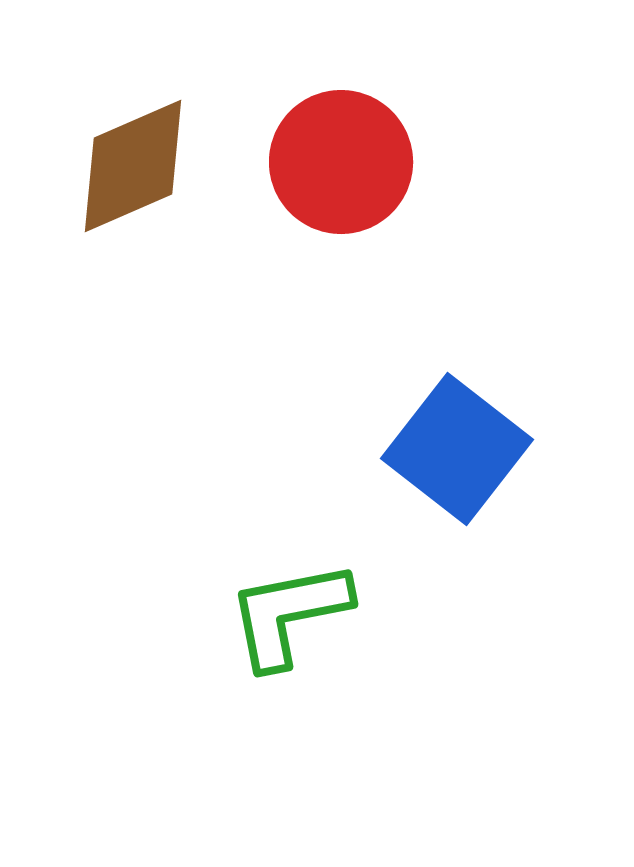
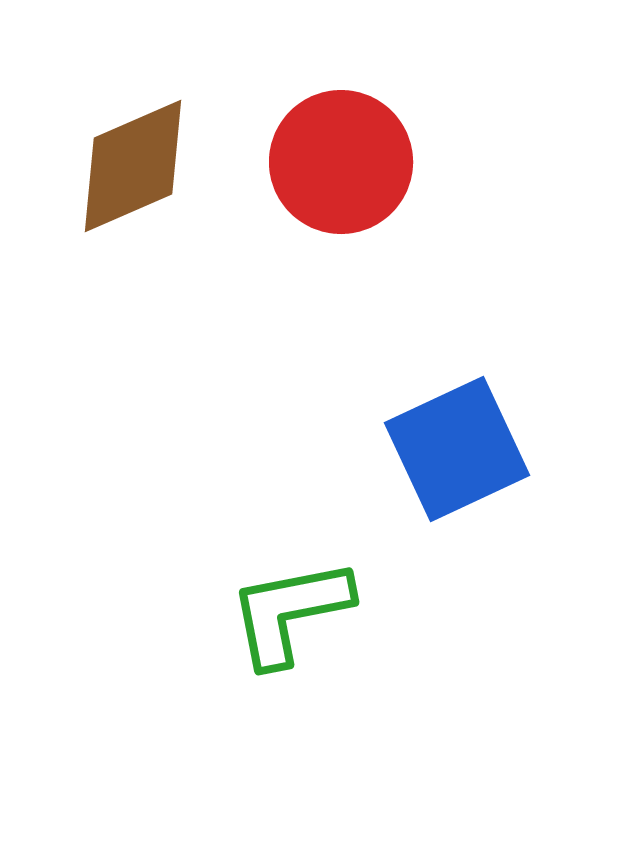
blue square: rotated 27 degrees clockwise
green L-shape: moved 1 px right, 2 px up
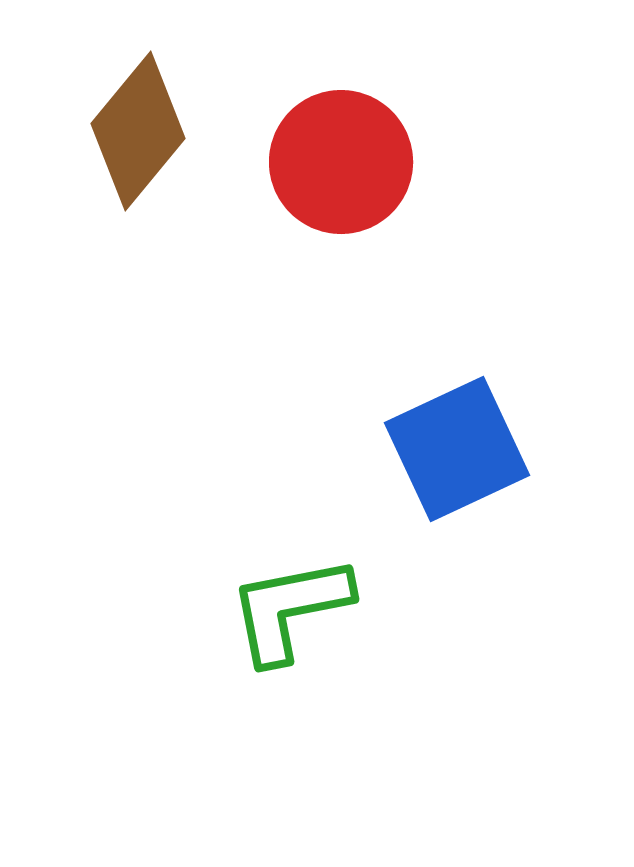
brown diamond: moved 5 px right, 35 px up; rotated 27 degrees counterclockwise
green L-shape: moved 3 px up
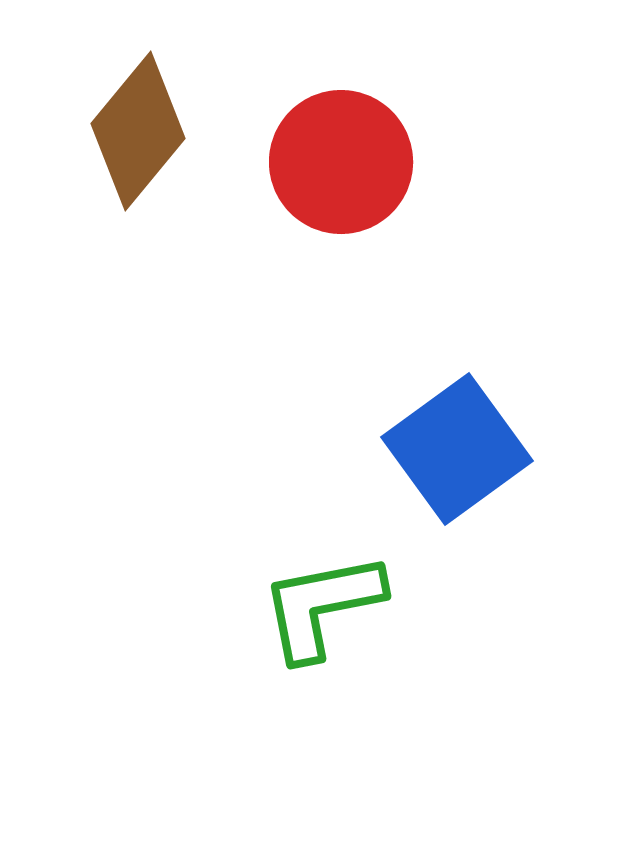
blue square: rotated 11 degrees counterclockwise
green L-shape: moved 32 px right, 3 px up
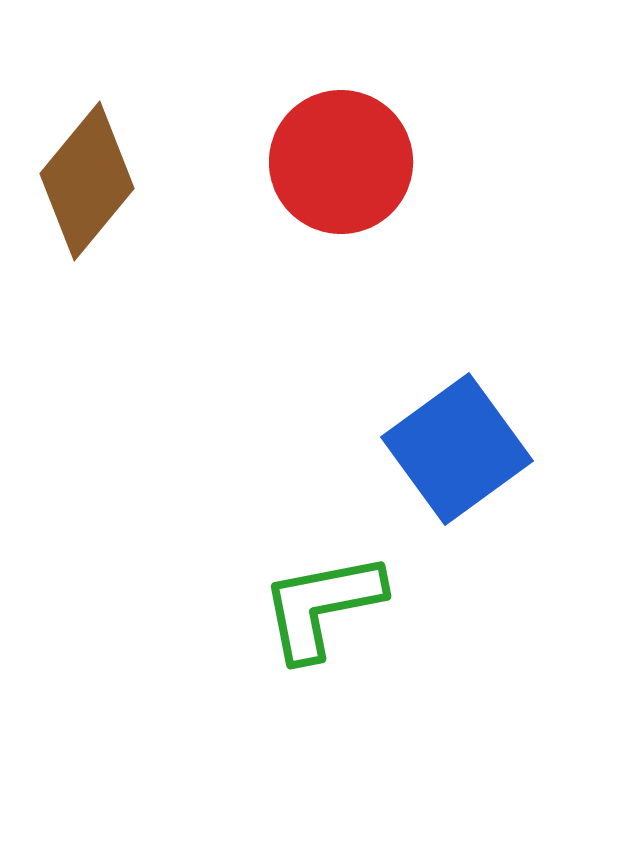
brown diamond: moved 51 px left, 50 px down
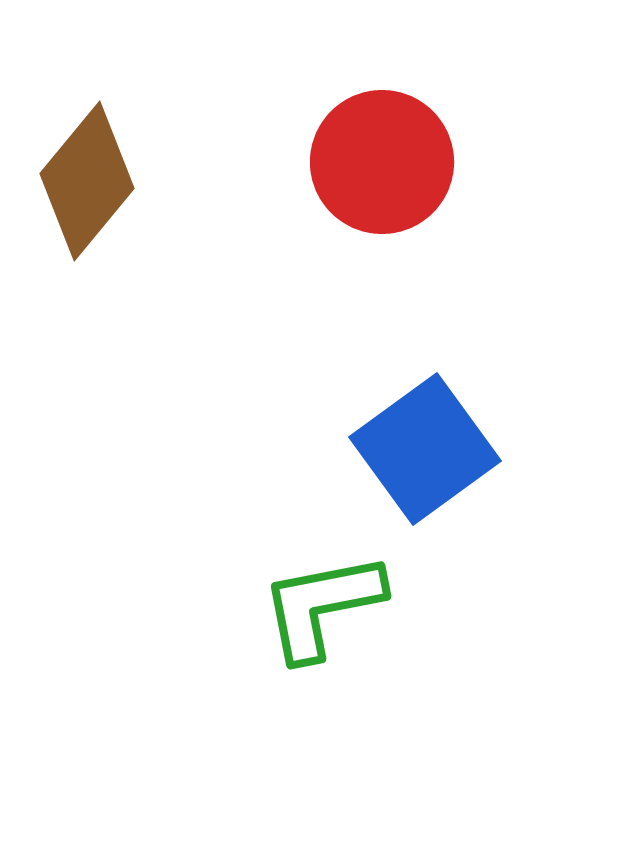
red circle: moved 41 px right
blue square: moved 32 px left
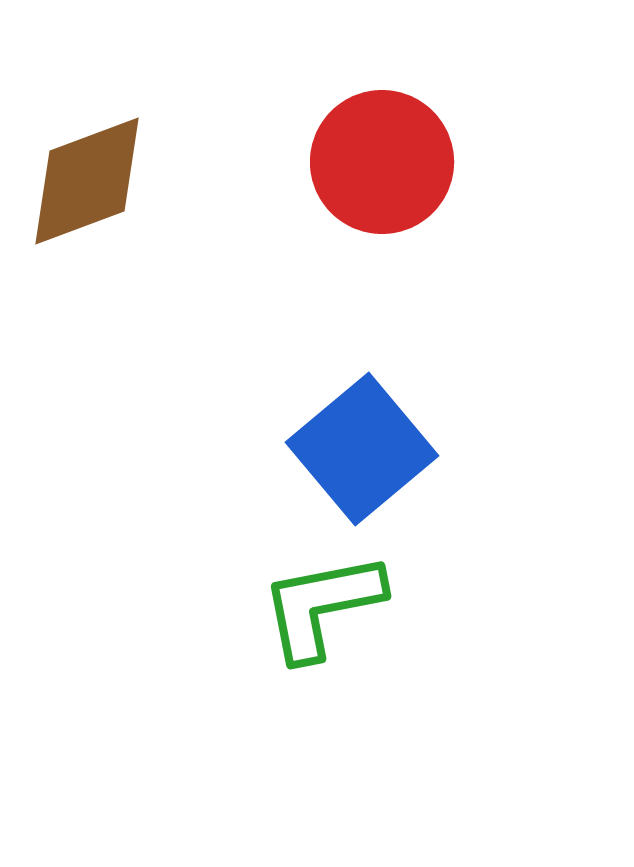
brown diamond: rotated 30 degrees clockwise
blue square: moved 63 px left; rotated 4 degrees counterclockwise
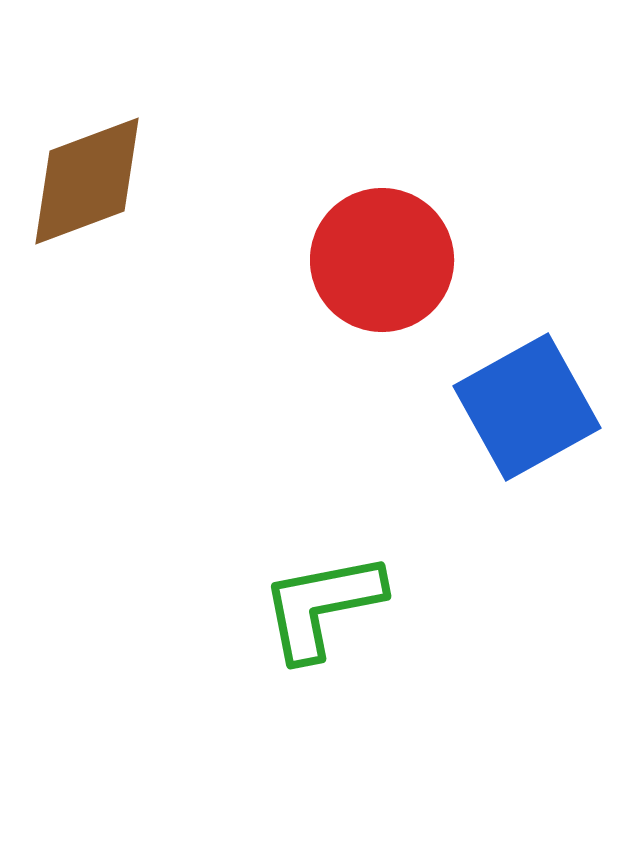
red circle: moved 98 px down
blue square: moved 165 px right, 42 px up; rotated 11 degrees clockwise
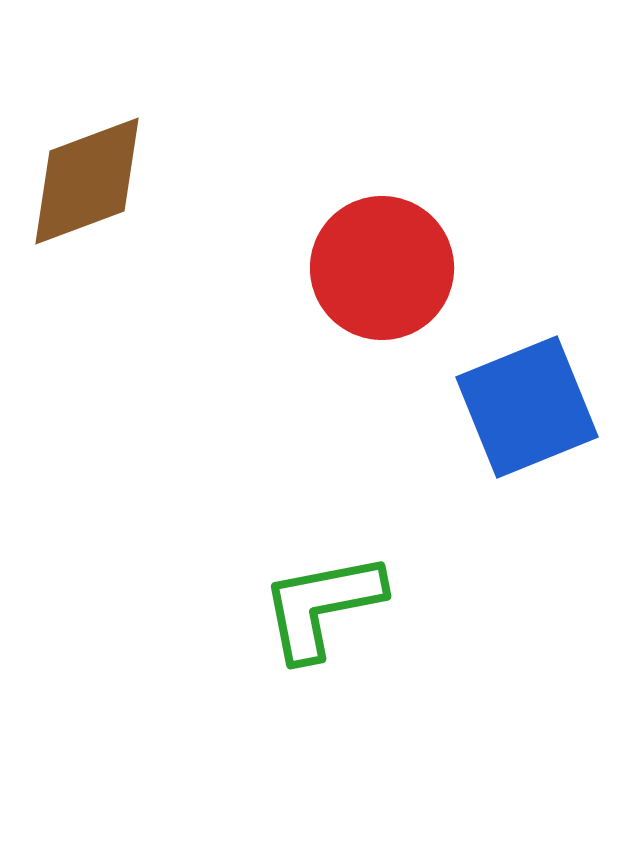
red circle: moved 8 px down
blue square: rotated 7 degrees clockwise
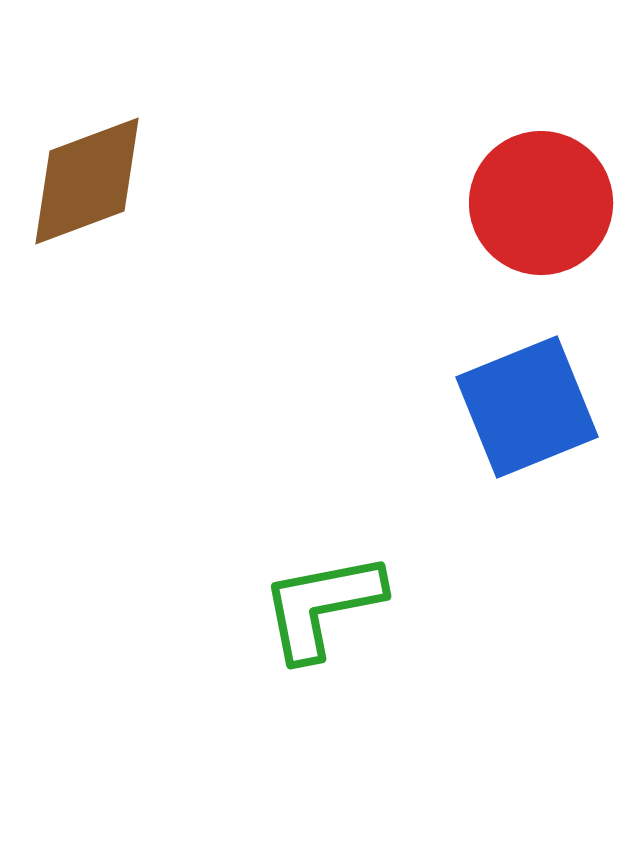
red circle: moved 159 px right, 65 px up
